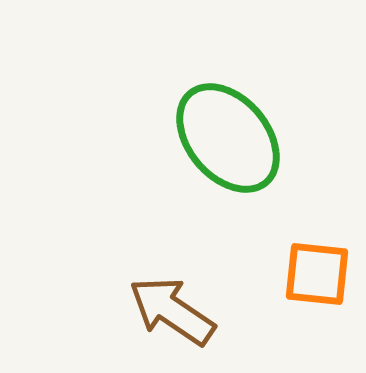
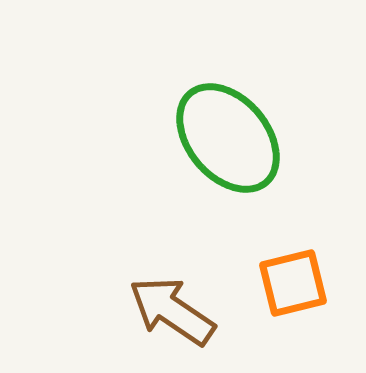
orange square: moved 24 px left, 9 px down; rotated 20 degrees counterclockwise
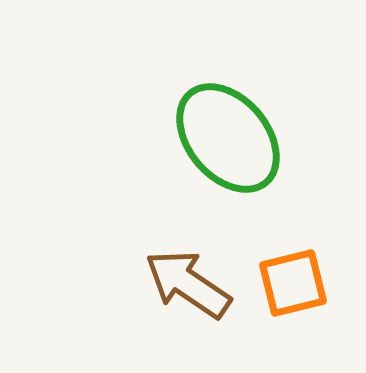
brown arrow: moved 16 px right, 27 px up
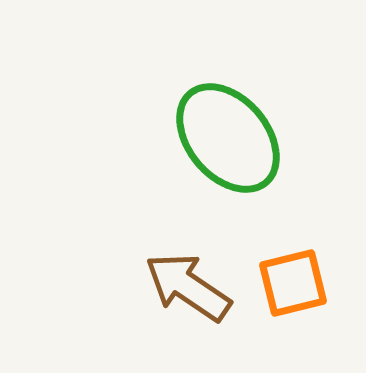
brown arrow: moved 3 px down
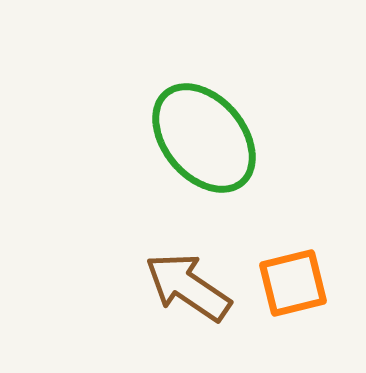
green ellipse: moved 24 px left
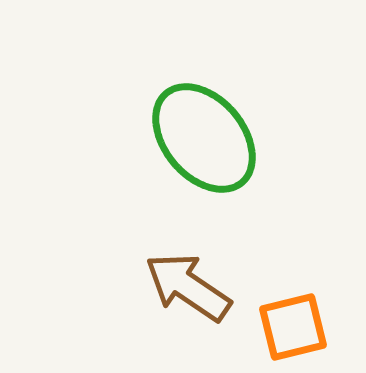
orange square: moved 44 px down
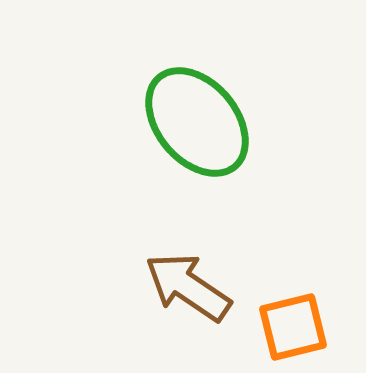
green ellipse: moved 7 px left, 16 px up
